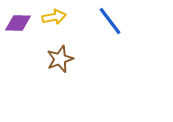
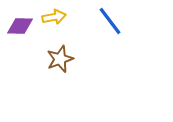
purple diamond: moved 2 px right, 3 px down
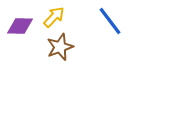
yellow arrow: rotated 35 degrees counterclockwise
brown star: moved 12 px up
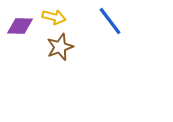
yellow arrow: rotated 60 degrees clockwise
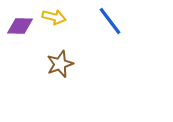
brown star: moved 17 px down
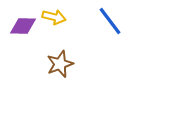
purple diamond: moved 3 px right
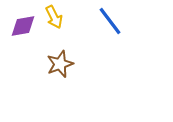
yellow arrow: rotated 50 degrees clockwise
purple diamond: rotated 12 degrees counterclockwise
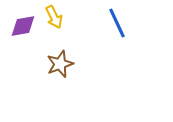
blue line: moved 7 px right, 2 px down; rotated 12 degrees clockwise
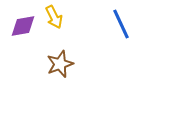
blue line: moved 4 px right, 1 px down
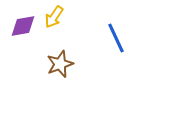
yellow arrow: rotated 60 degrees clockwise
blue line: moved 5 px left, 14 px down
